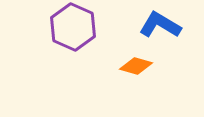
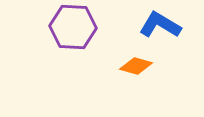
purple hexagon: rotated 21 degrees counterclockwise
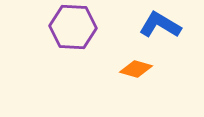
orange diamond: moved 3 px down
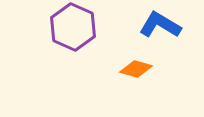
purple hexagon: rotated 21 degrees clockwise
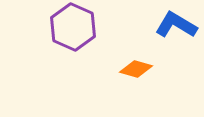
blue L-shape: moved 16 px right
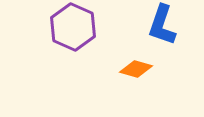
blue L-shape: moved 14 px left; rotated 102 degrees counterclockwise
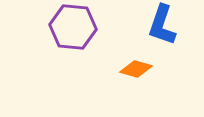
purple hexagon: rotated 18 degrees counterclockwise
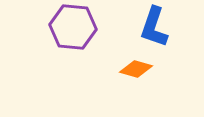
blue L-shape: moved 8 px left, 2 px down
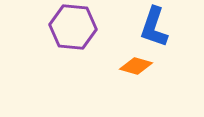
orange diamond: moved 3 px up
